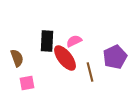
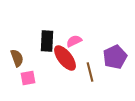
pink square: moved 1 px right, 5 px up
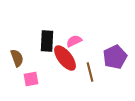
pink square: moved 3 px right, 1 px down
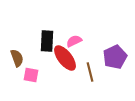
pink square: moved 4 px up; rotated 21 degrees clockwise
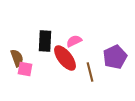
black rectangle: moved 2 px left
pink square: moved 6 px left, 6 px up
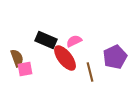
black rectangle: moved 1 px right, 1 px up; rotated 70 degrees counterclockwise
pink square: rotated 21 degrees counterclockwise
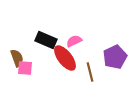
pink square: moved 1 px up; rotated 14 degrees clockwise
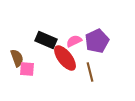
purple pentagon: moved 18 px left, 16 px up
pink square: moved 2 px right, 1 px down
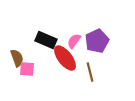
pink semicircle: rotated 28 degrees counterclockwise
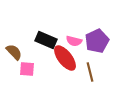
pink semicircle: rotated 112 degrees counterclockwise
brown semicircle: moved 3 px left, 6 px up; rotated 24 degrees counterclockwise
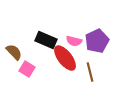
pink square: rotated 28 degrees clockwise
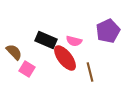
purple pentagon: moved 11 px right, 10 px up
